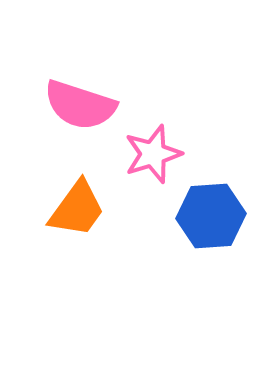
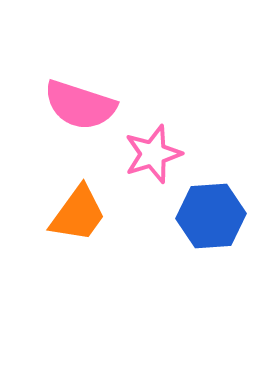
orange trapezoid: moved 1 px right, 5 px down
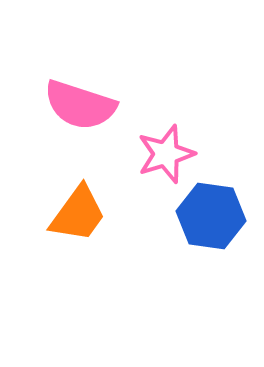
pink star: moved 13 px right
blue hexagon: rotated 12 degrees clockwise
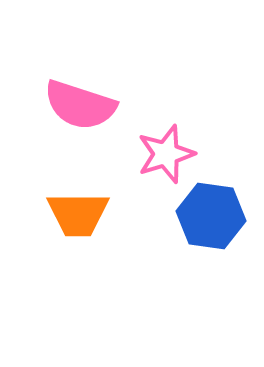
orange trapezoid: rotated 54 degrees clockwise
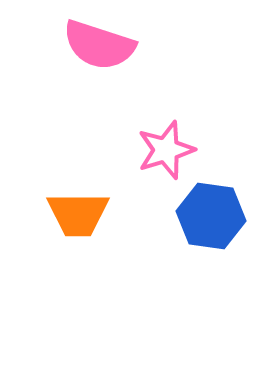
pink semicircle: moved 19 px right, 60 px up
pink star: moved 4 px up
